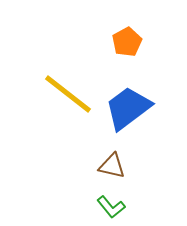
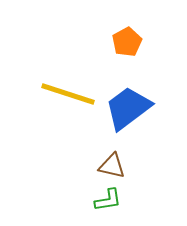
yellow line: rotated 20 degrees counterclockwise
green L-shape: moved 3 px left, 7 px up; rotated 60 degrees counterclockwise
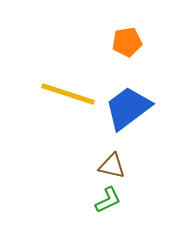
orange pentagon: rotated 20 degrees clockwise
green L-shape: rotated 16 degrees counterclockwise
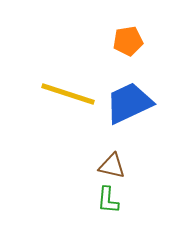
orange pentagon: moved 1 px right, 1 px up
blue trapezoid: moved 1 px right, 5 px up; rotated 12 degrees clockwise
green L-shape: rotated 120 degrees clockwise
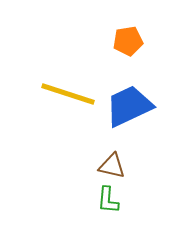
blue trapezoid: moved 3 px down
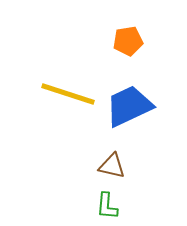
green L-shape: moved 1 px left, 6 px down
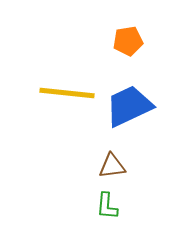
yellow line: moved 1 px left, 1 px up; rotated 12 degrees counterclockwise
brown triangle: rotated 20 degrees counterclockwise
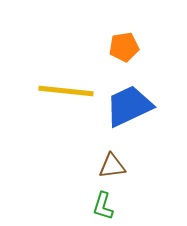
orange pentagon: moved 4 px left, 6 px down
yellow line: moved 1 px left, 2 px up
green L-shape: moved 4 px left; rotated 12 degrees clockwise
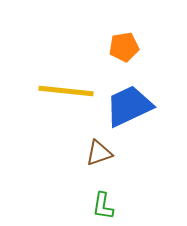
brown triangle: moved 13 px left, 13 px up; rotated 12 degrees counterclockwise
green L-shape: rotated 8 degrees counterclockwise
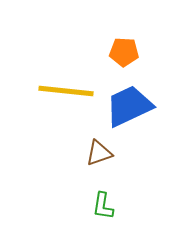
orange pentagon: moved 5 px down; rotated 12 degrees clockwise
